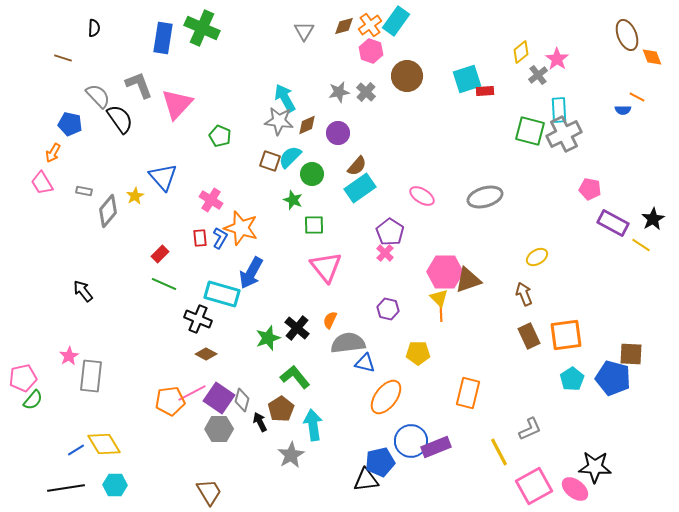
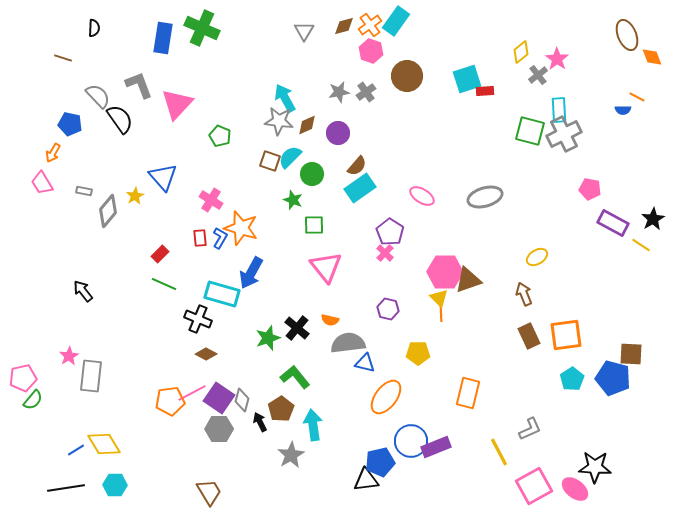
gray cross at (366, 92): rotated 12 degrees clockwise
orange semicircle at (330, 320): rotated 102 degrees counterclockwise
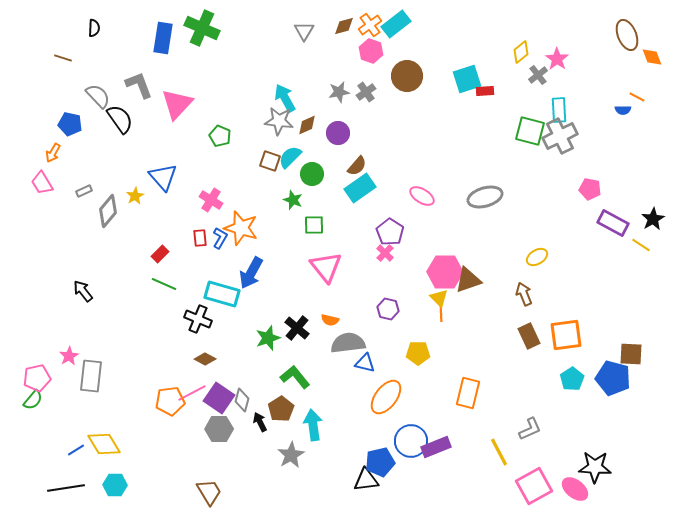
cyan rectangle at (396, 21): moved 3 px down; rotated 16 degrees clockwise
gray cross at (564, 134): moved 4 px left, 2 px down
gray rectangle at (84, 191): rotated 35 degrees counterclockwise
brown diamond at (206, 354): moved 1 px left, 5 px down
pink pentagon at (23, 378): moved 14 px right
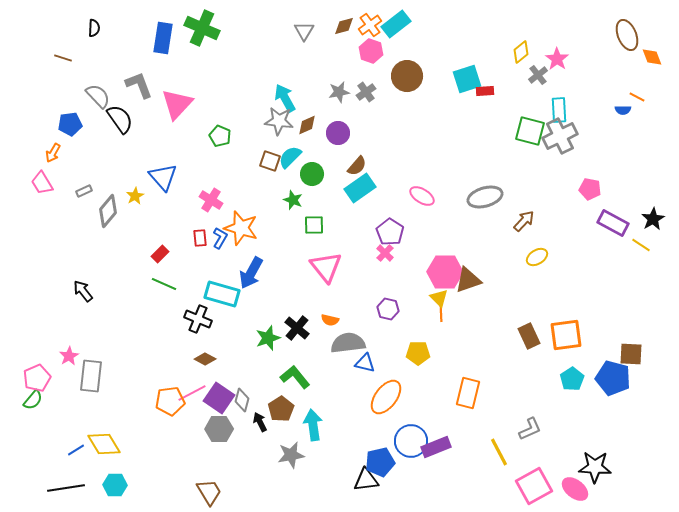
blue pentagon at (70, 124): rotated 20 degrees counterclockwise
brown arrow at (524, 294): moved 73 px up; rotated 65 degrees clockwise
pink pentagon at (37, 378): rotated 12 degrees counterclockwise
gray star at (291, 455): rotated 20 degrees clockwise
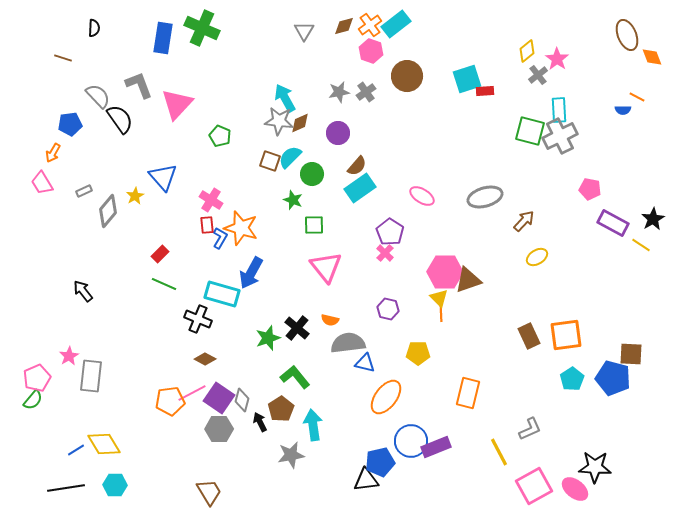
yellow diamond at (521, 52): moved 6 px right, 1 px up
brown diamond at (307, 125): moved 7 px left, 2 px up
red rectangle at (200, 238): moved 7 px right, 13 px up
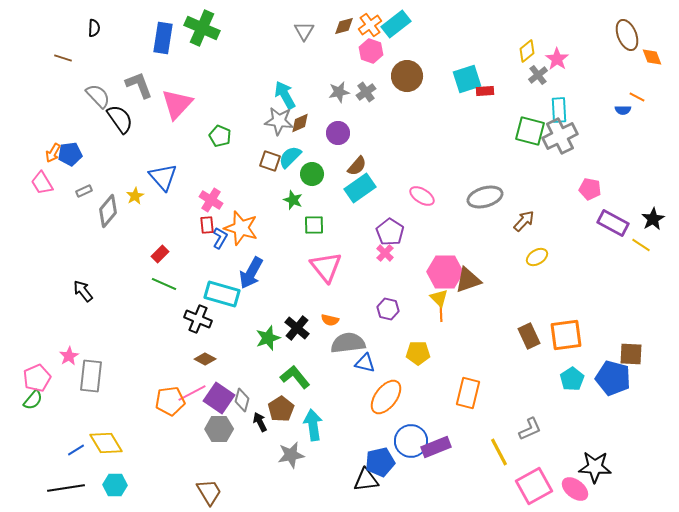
cyan arrow at (285, 98): moved 3 px up
blue pentagon at (70, 124): moved 30 px down
yellow diamond at (104, 444): moved 2 px right, 1 px up
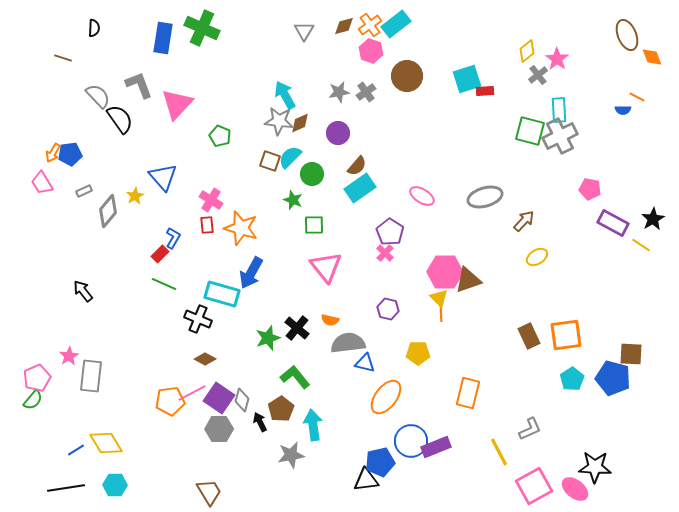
blue L-shape at (220, 238): moved 47 px left
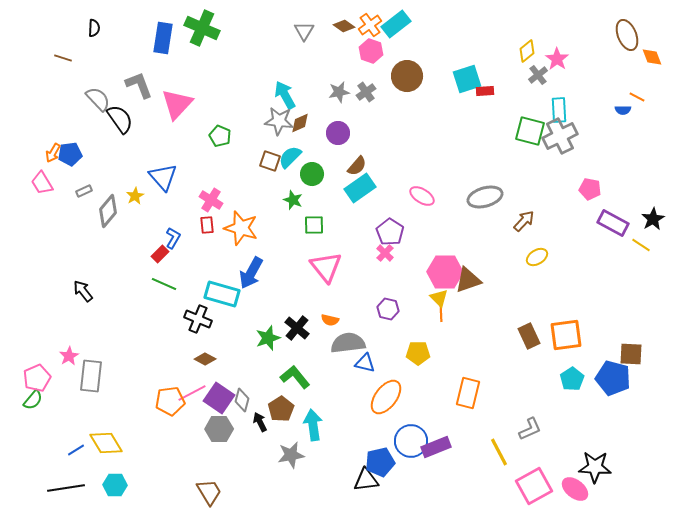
brown diamond at (344, 26): rotated 50 degrees clockwise
gray semicircle at (98, 96): moved 3 px down
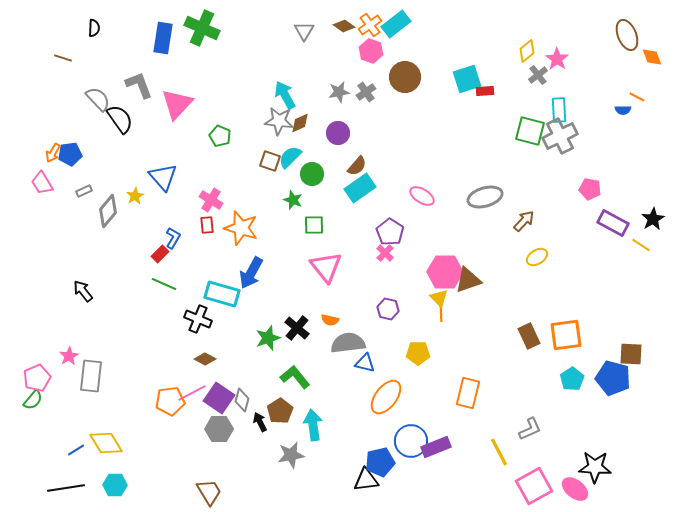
brown circle at (407, 76): moved 2 px left, 1 px down
brown pentagon at (281, 409): moved 1 px left, 2 px down
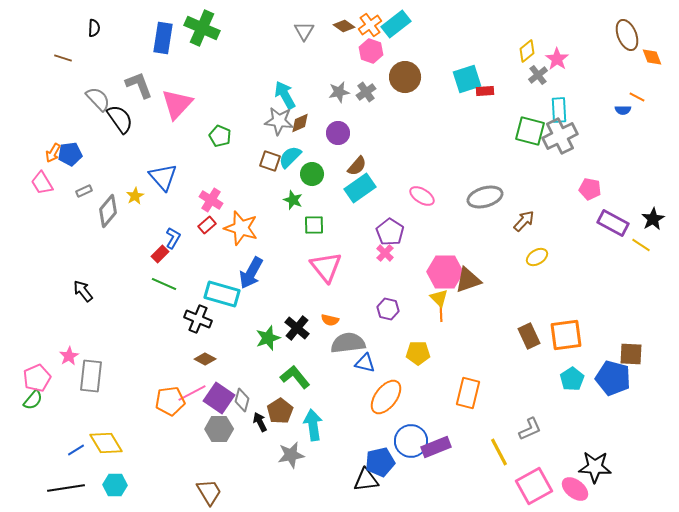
red rectangle at (207, 225): rotated 54 degrees clockwise
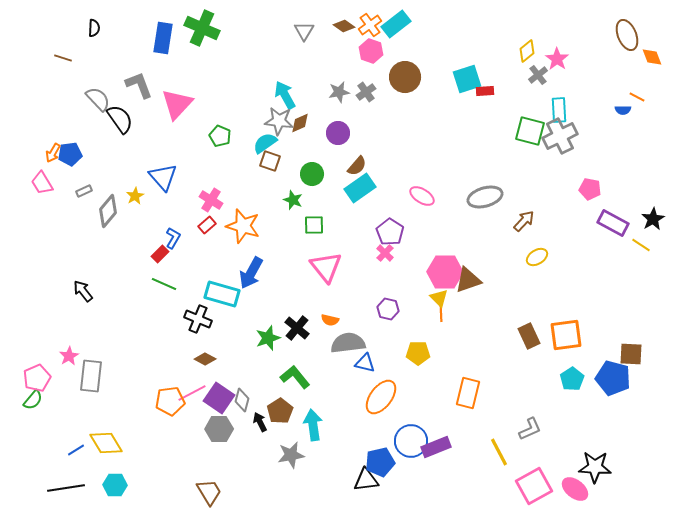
cyan semicircle at (290, 157): moved 25 px left, 14 px up; rotated 10 degrees clockwise
orange star at (241, 228): moved 2 px right, 2 px up
orange ellipse at (386, 397): moved 5 px left
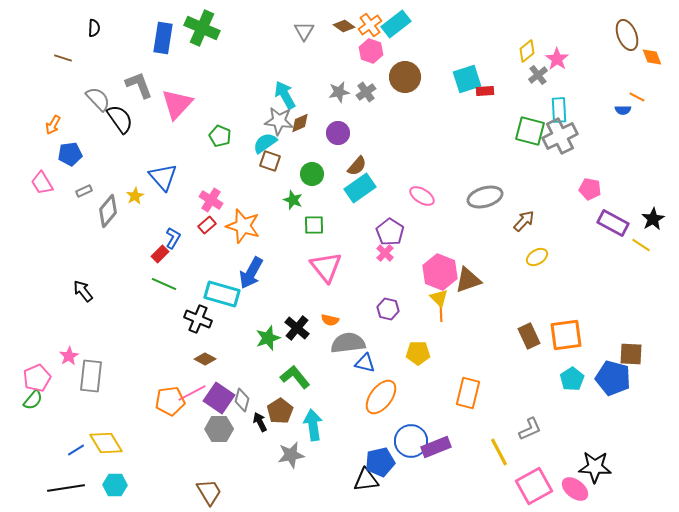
orange arrow at (53, 153): moved 28 px up
pink hexagon at (445, 272): moved 5 px left; rotated 20 degrees clockwise
